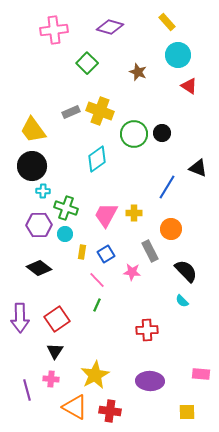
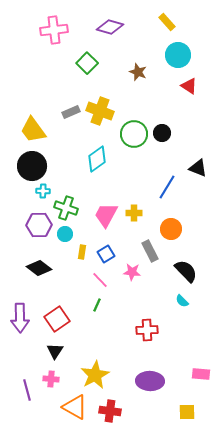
pink line at (97, 280): moved 3 px right
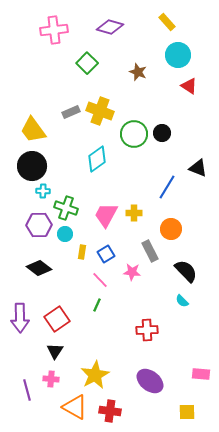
purple ellipse at (150, 381): rotated 36 degrees clockwise
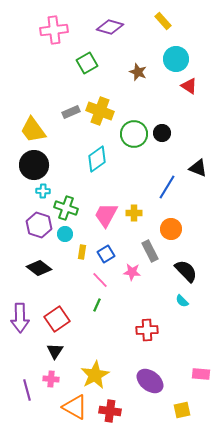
yellow rectangle at (167, 22): moved 4 px left, 1 px up
cyan circle at (178, 55): moved 2 px left, 4 px down
green square at (87, 63): rotated 15 degrees clockwise
black circle at (32, 166): moved 2 px right, 1 px up
purple hexagon at (39, 225): rotated 20 degrees clockwise
yellow square at (187, 412): moved 5 px left, 2 px up; rotated 12 degrees counterclockwise
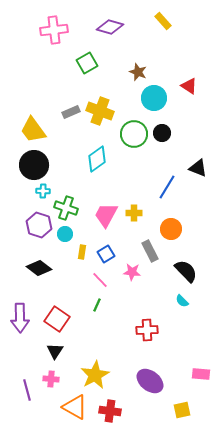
cyan circle at (176, 59): moved 22 px left, 39 px down
red square at (57, 319): rotated 20 degrees counterclockwise
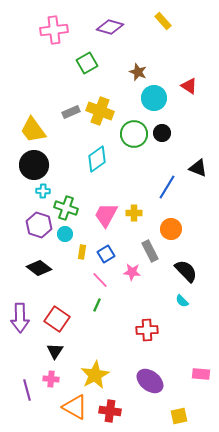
yellow square at (182, 410): moved 3 px left, 6 px down
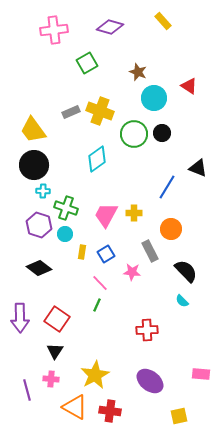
pink line at (100, 280): moved 3 px down
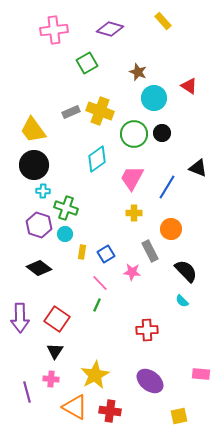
purple diamond at (110, 27): moved 2 px down
pink trapezoid at (106, 215): moved 26 px right, 37 px up
purple line at (27, 390): moved 2 px down
